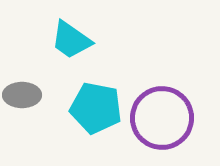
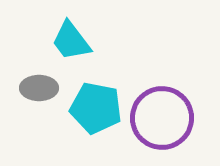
cyan trapezoid: moved 1 px down; rotated 18 degrees clockwise
gray ellipse: moved 17 px right, 7 px up
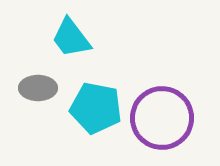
cyan trapezoid: moved 3 px up
gray ellipse: moved 1 px left
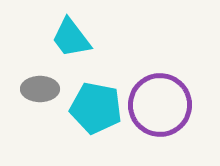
gray ellipse: moved 2 px right, 1 px down
purple circle: moved 2 px left, 13 px up
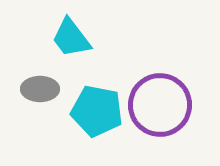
cyan pentagon: moved 1 px right, 3 px down
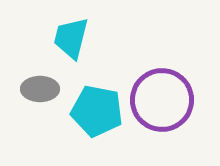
cyan trapezoid: rotated 51 degrees clockwise
purple circle: moved 2 px right, 5 px up
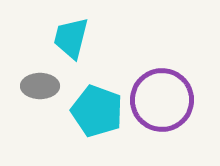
gray ellipse: moved 3 px up
cyan pentagon: rotated 9 degrees clockwise
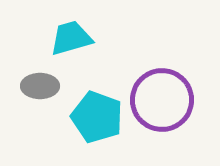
cyan trapezoid: rotated 60 degrees clockwise
cyan pentagon: moved 6 px down
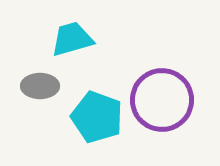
cyan trapezoid: moved 1 px right, 1 px down
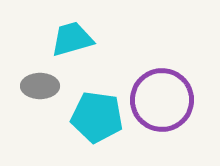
cyan pentagon: rotated 12 degrees counterclockwise
